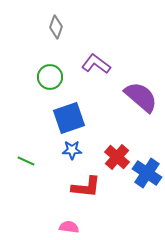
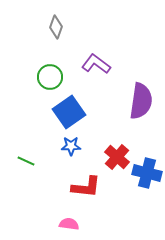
purple semicircle: moved 4 px down; rotated 57 degrees clockwise
blue square: moved 6 px up; rotated 16 degrees counterclockwise
blue star: moved 1 px left, 4 px up
blue cross: rotated 20 degrees counterclockwise
pink semicircle: moved 3 px up
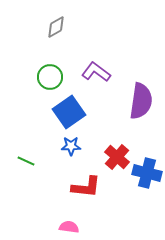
gray diamond: rotated 40 degrees clockwise
purple L-shape: moved 8 px down
pink semicircle: moved 3 px down
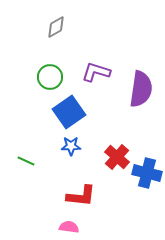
purple L-shape: rotated 20 degrees counterclockwise
purple semicircle: moved 12 px up
red L-shape: moved 5 px left, 9 px down
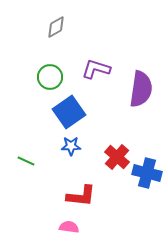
purple L-shape: moved 3 px up
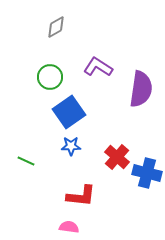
purple L-shape: moved 2 px right, 2 px up; rotated 16 degrees clockwise
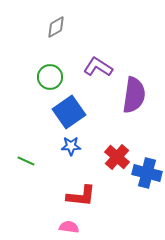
purple semicircle: moved 7 px left, 6 px down
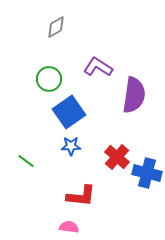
green circle: moved 1 px left, 2 px down
green line: rotated 12 degrees clockwise
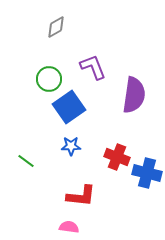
purple L-shape: moved 5 px left; rotated 36 degrees clockwise
blue square: moved 5 px up
red cross: rotated 20 degrees counterclockwise
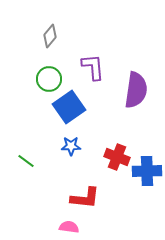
gray diamond: moved 6 px left, 9 px down; rotated 20 degrees counterclockwise
purple L-shape: rotated 16 degrees clockwise
purple semicircle: moved 2 px right, 5 px up
blue cross: moved 2 px up; rotated 16 degrees counterclockwise
red L-shape: moved 4 px right, 2 px down
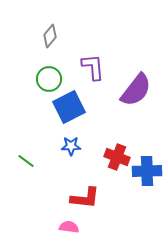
purple semicircle: rotated 30 degrees clockwise
blue square: rotated 8 degrees clockwise
